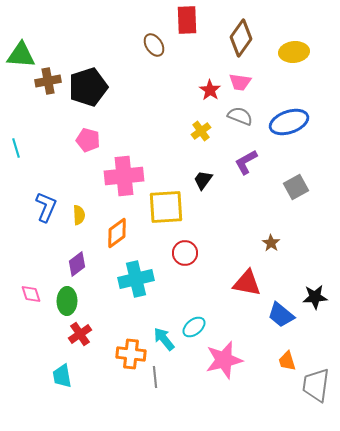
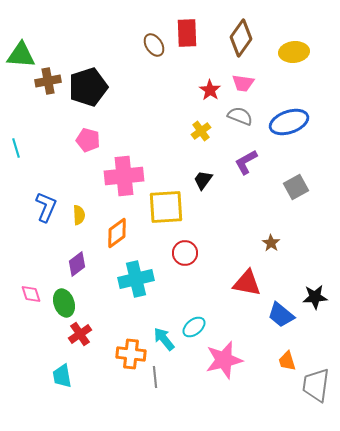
red rectangle: moved 13 px down
pink trapezoid: moved 3 px right, 1 px down
green ellipse: moved 3 px left, 2 px down; rotated 20 degrees counterclockwise
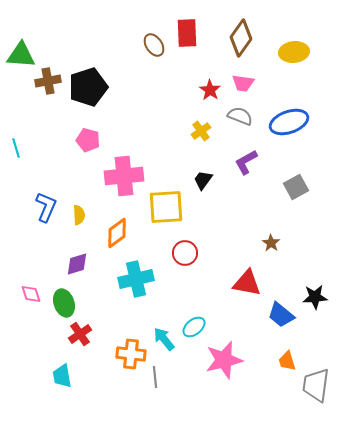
purple diamond: rotated 20 degrees clockwise
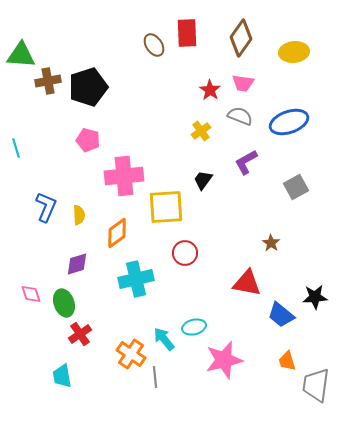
cyan ellipse: rotated 25 degrees clockwise
orange cross: rotated 28 degrees clockwise
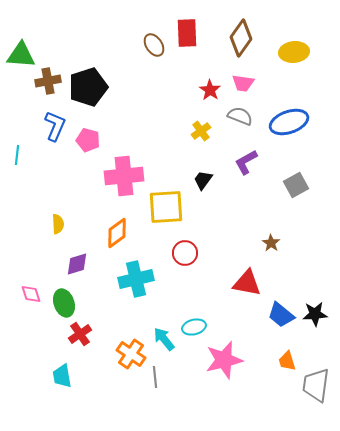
cyan line: moved 1 px right, 7 px down; rotated 24 degrees clockwise
gray square: moved 2 px up
blue L-shape: moved 9 px right, 81 px up
yellow semicircle: moved 21 px left, 9 px down
black star: moved 17 px down
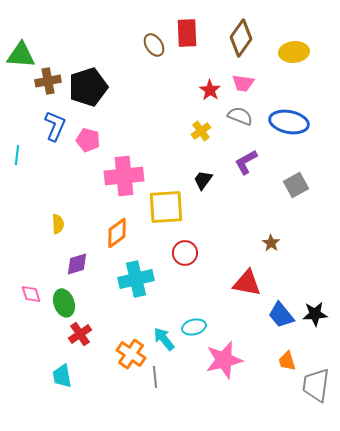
blue ellipse: rotated 30 degrees clockwise
blue trapezoid: rotated 12 degrees clockwise
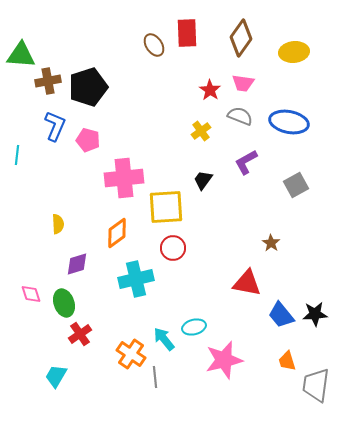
pink cross: moved 2 px down
red circle: moved 12 px left, 5 px up
cyan trapezoid: moved 6 px left; rotated 40 degrees clockwise
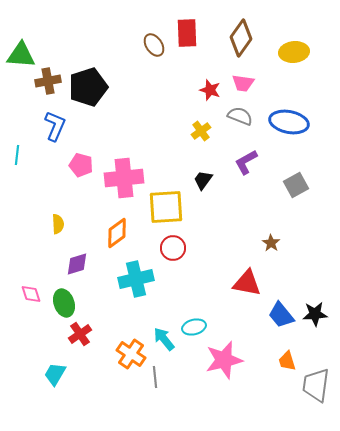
red star: rotated 15 degrees counterclockwise
pink pentagon: moved 7 px left, 25 px down
cyan trapezoid: moved 1 px left, 2 px up
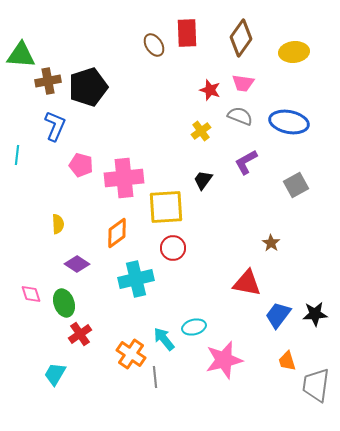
purple diamond: rotated 50 degrees clockwise
blue trapezoid: moved 3 px left; rotated 76 degrees clockwise
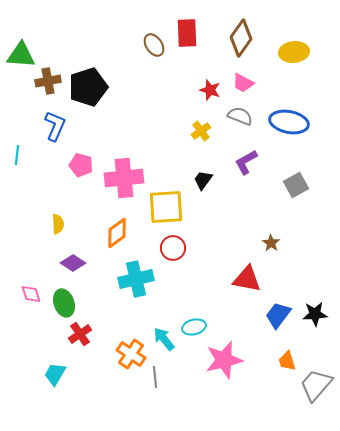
pink trapezoid: rotated 20 degrees clockwise
purple diamond: moved 4 px left, 1 px up
red triangle: moved 4 px up
gray trapezoid: rotated 33 degrees clockwise
